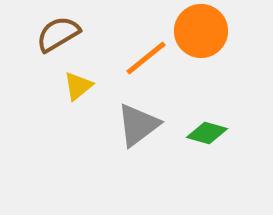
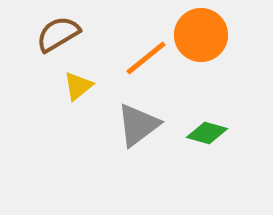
orange circle: moved 4 px down
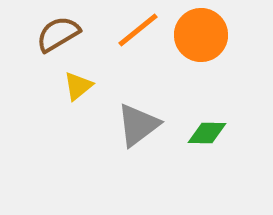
orange line: moved 8 px left, 28 px up
green diamond: rotated 15 degrees counterclockwise
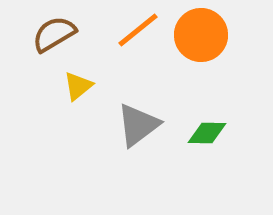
brown semicircle: moved 4 px left
